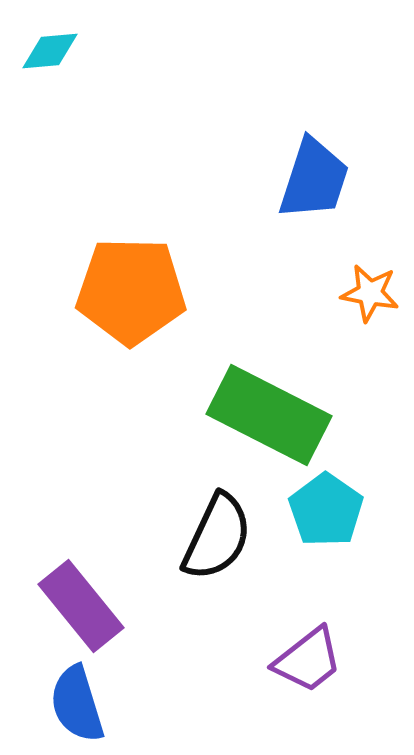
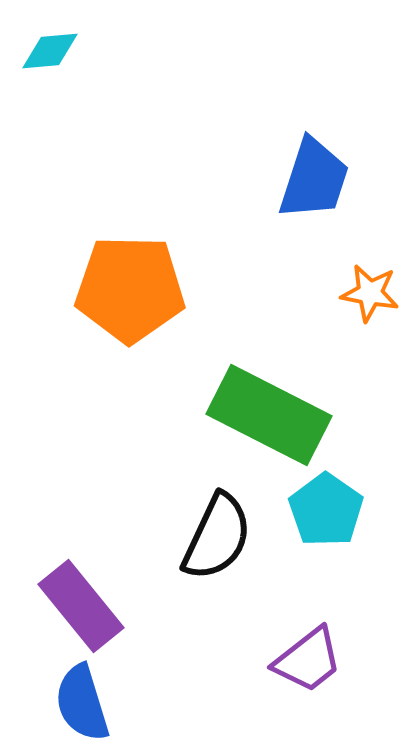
orange pentagon: moved 1 px left, 2 px up
blue semicircle: moved 5 px right, 1 px up
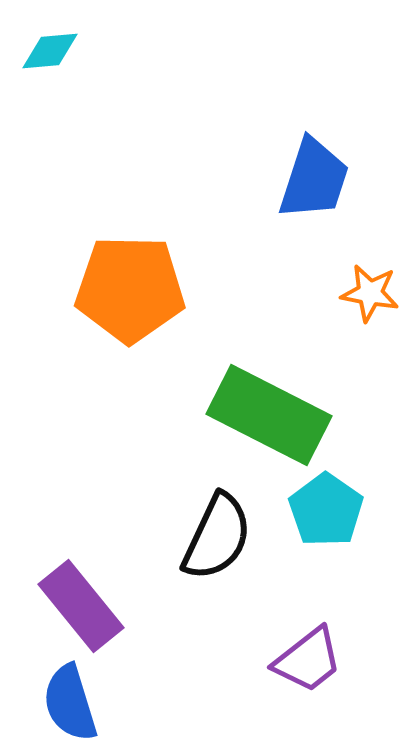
blue semicircle: moved 12 px left
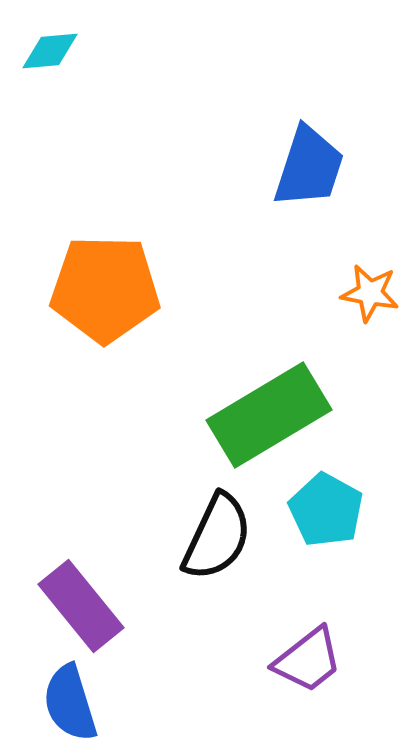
blue trapezoid: moved 5 px left, 12 px up
orange pentagon: moved 25 px left
green rectangle: rotated 58 degrees counterclockwise
cyan pentagon: rotated 6 degrees counterclockwise
